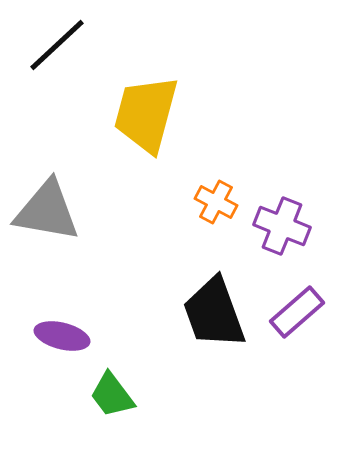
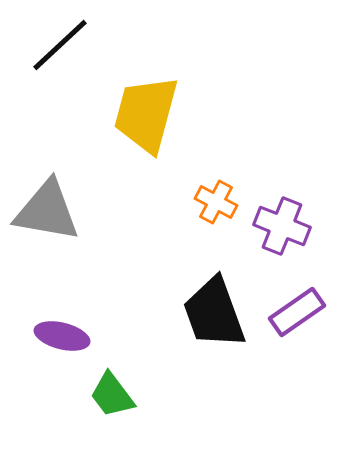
black line: moved 3 px right
purple rectangle: rotated 6 degrees clockwise
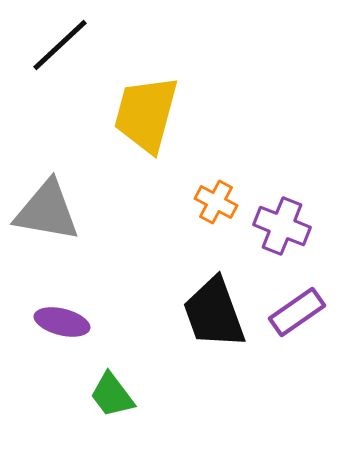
purple ellipse: moved 14 px up
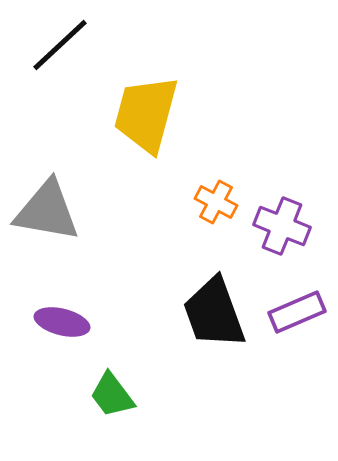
purple rectangle: rotated 12 degrees clockwise
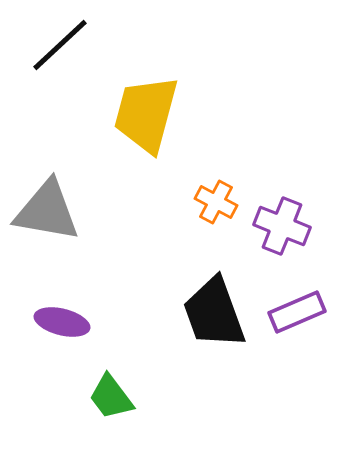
green trapezoid: moved 1 px left, 2 px down
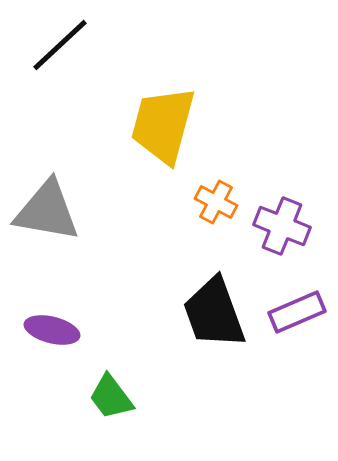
yellow trapezoid: moved 17 px right, 11 px down
purple ellipse: moved 10 px left, 8 px down
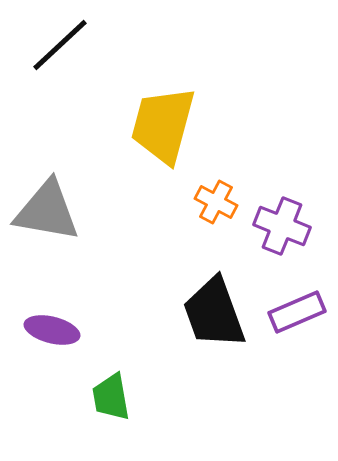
green trapezoid: rotated 27 degrees clockwise
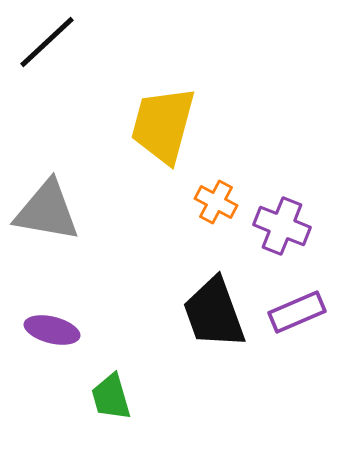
black line: moved 13 px left, 3 px up
green trapezoid: rotated 6 degrees counterclockwise
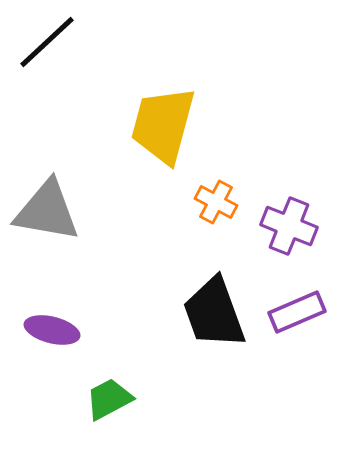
purple cross: moved 7 px right
green trapezoid: moved 2 px left, 2 px down; rotated 78 degrees clockwise
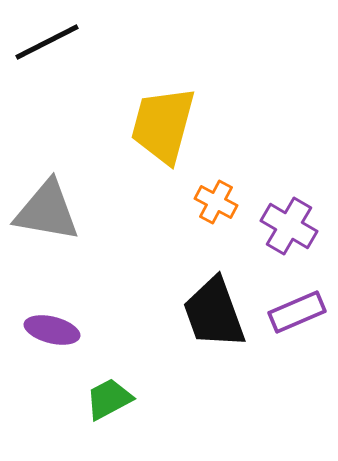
black line: rotated 16 degrees clockwise
purple cross: rotated 8 degrees clockwise
